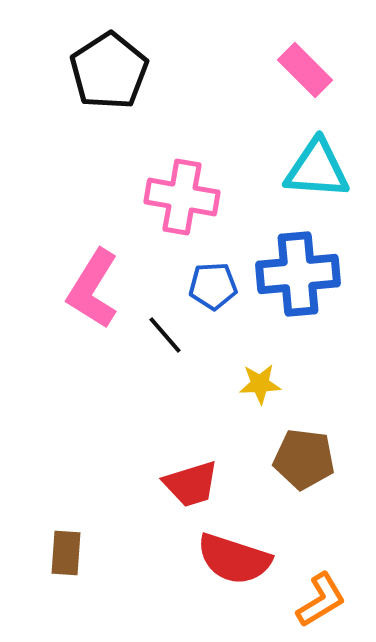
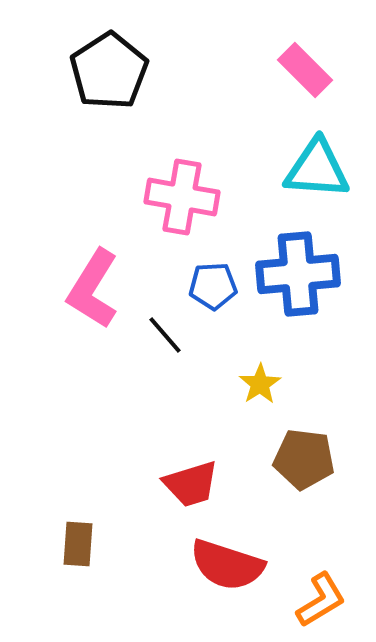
yellow star: rotated 30 degrees counterclockwise
brown rectangle: moved 12 px right, 9 px up
red semicircle: moved 7 px left, 6 px down
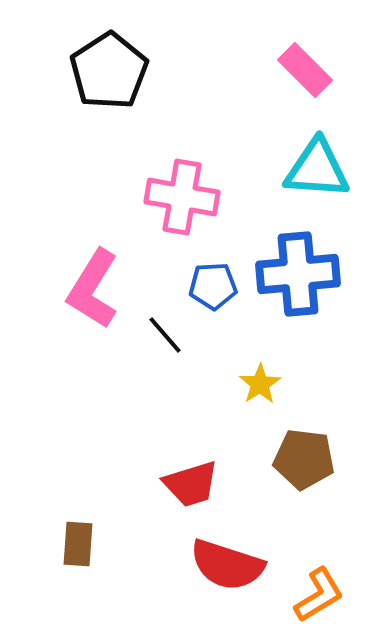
orange L-shape: moved 2 px left, 5 px up
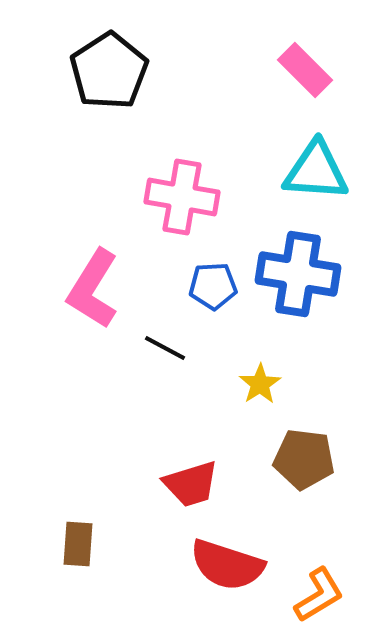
cyan triangle: moved 1 px left, 2 px down
blue cross: rotated 14 degrees clockwise
black line: moved 13 px down; rotated 21 degrees counterclockwise
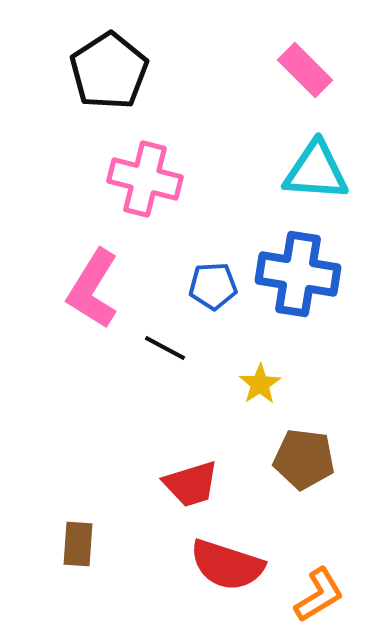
pink cross: moved 37 px left, 18 px up; rotated 4 degrees clockwise
